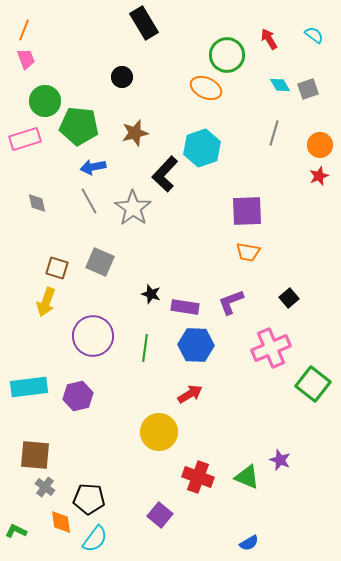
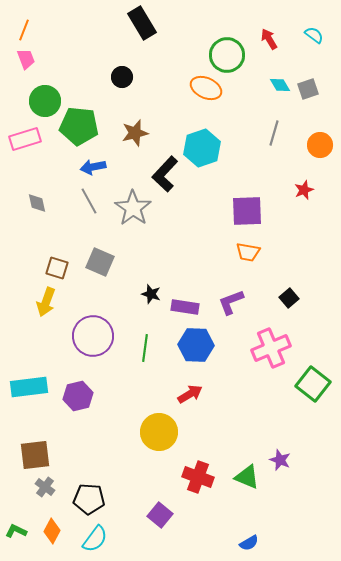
black rectangle at (144, 23): moved 2 px left
red star at (319, 176): moved 15 px left, 14 px down
brown square at (35, 455): rotated 12 degrees counterclockwise
orange diamond at (61, 522): moved 9 px left, 9 px down; rotated 35 degrees clockwise
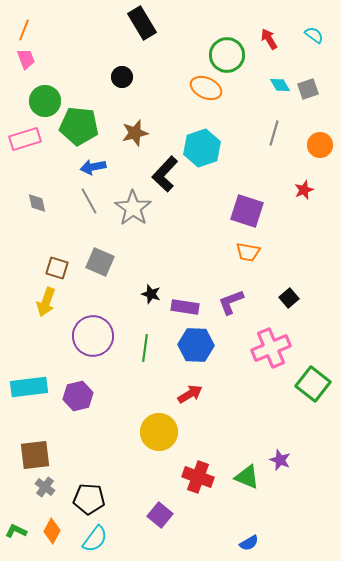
purple square at (247, 211): rotated 20 degrees clockwise
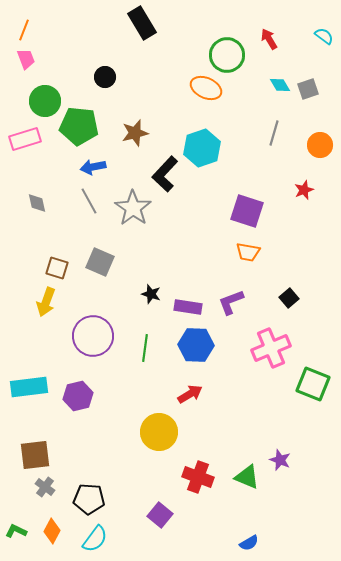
cyan semicircle at (314, 35): moved 10 px right, 1 px down
black circle at (122, 77): moved 17 px left
purple rectangle at (185, 307): moved 3 px right
green square at (313, 384): rotated 16 degrees counterclockwise
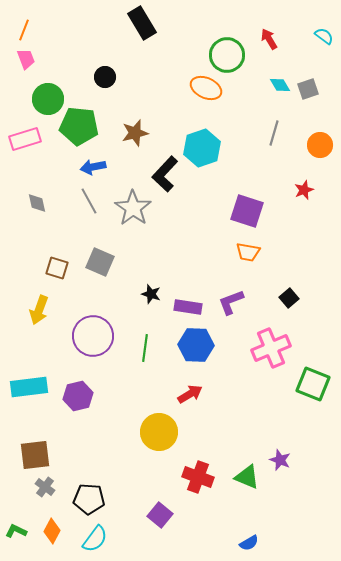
green circle at (45, 101): moved 3 px right, 2 px up
yellow arrow at (46, 302): moved 7 px left, 8 px down
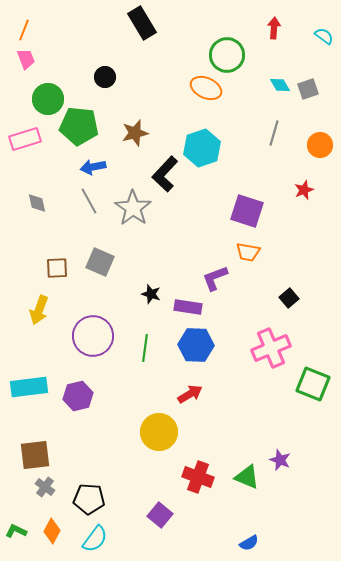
red arrow at (269, 39): moved 5 px right, 11 px up; rotated 35 degrees clockwise
brown square at (57, 268): rotated 20 degrees counterclockwise
purple L-shape at (231, 302): moved 16 px left, 24 px up
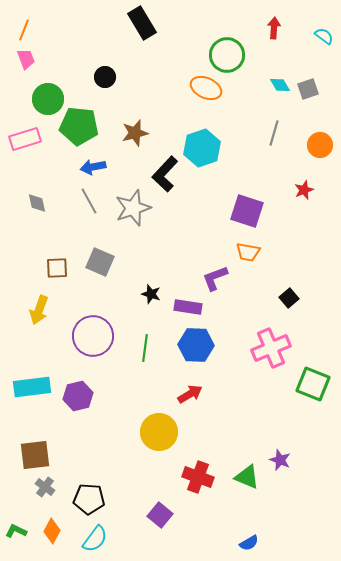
gray star at (133, 208): rotated 18 degrees clockwise
cyan rectangle at (29, 387): moved 3 px right
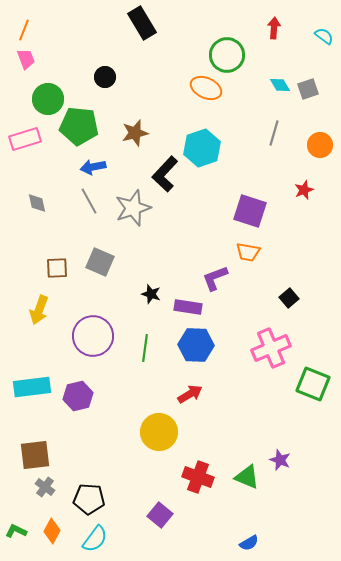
purple square at (247, 211): moved 3 px right
